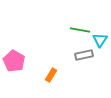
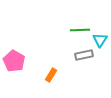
green line: rotated 12 degrees counterclockwise
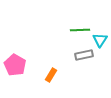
pink pentagon: moved 1 px right, 4 px down
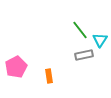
green line: rotated 54 degrees clockwise
pink pentagon: moved 1 px right, 2 px down; rotated 15 degrees clockwise
orange rectangle: moved 2 px left, 1 px down; rotated 40 degrees counterclockwise
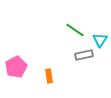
green line: moved 5 px left; rotated 18 degrees counterclockwise
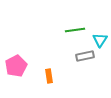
green line: rotated 42 degrees counterclockwise
gray rectangle: moved 1 px right, 1 px down
pink pentagon: moved 1 px up
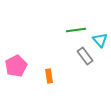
green line: moved 1 px right
cyan triangle: rotated 14 degrees counterclockwise
gray rectangle: rotated 66 degrees clockwise
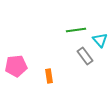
pink pentagon: rotated 20 degrees clockwise
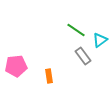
green line: rotated 42 degrees clockwise
cyan triangle: rotated 35 degrees clockwise
gray rectangle: moved 2 px left
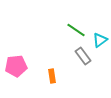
orange rectangle: moved 3 px right
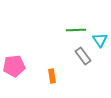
green line: rotated 36 degrees counterclockwise
cyan triangle: rotated 28 degrees counterclockwise
pink pentagon: moved 2 px left
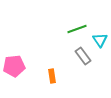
green line: moved 1 px right, 1 px up; rotated 18 degrees counterclockwise
